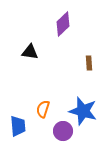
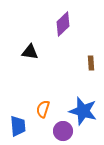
brown rectangle: moved 2 px right
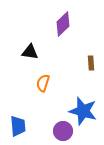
orange semicircle: moved 26 px up
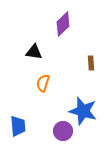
black triangle: moved 4 px right
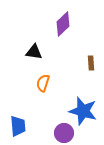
purple circle: moved 1 px right, 2 px down
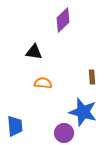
purple diamond: moved 4 px up
brown rectangle: moved 1 px right, 14 px down
orange semicircle: rotated 78 degrees clockwise
blue star: moved 1 px down
blue trapezoid: moved 3 px left
